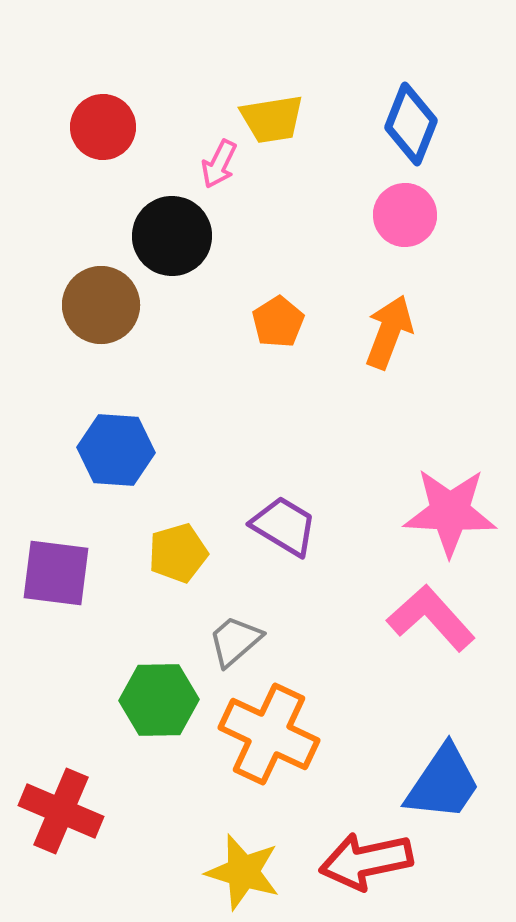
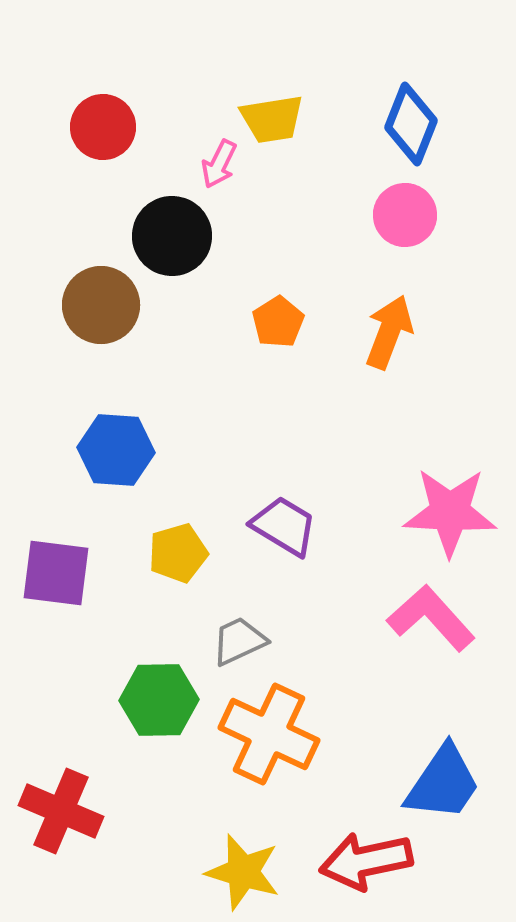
gray trapezoid: moved 4 px right; rotated 16 degrees clockwise
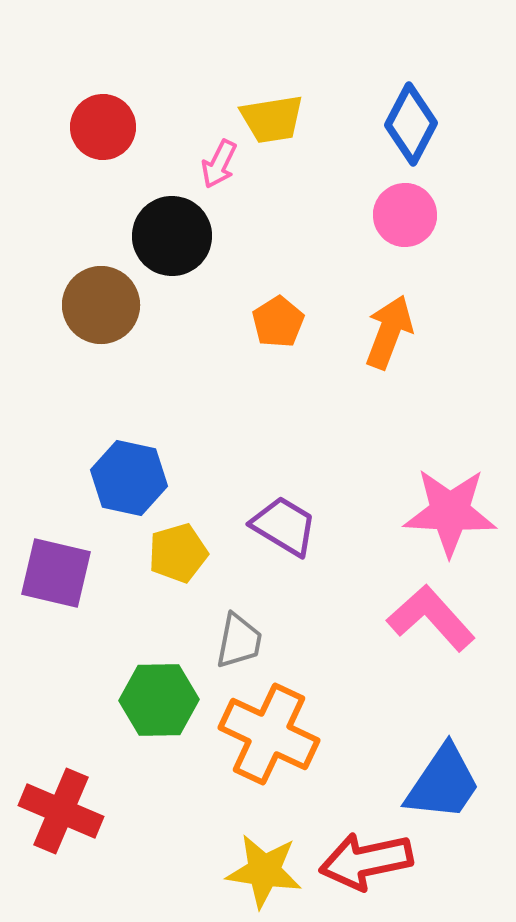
blue diamond: rotated 6 degrees clockwise
blue hexagon: moved 13 px right, 28 px down; rotated 8 degrees clockwise
purple square: rotated 6 degrees clockwise
gray trapezoid: rotated 126 degrees clockwise
yellow star: moved 21 px right, 1 px up; rotated 8 degrees counterclockwise
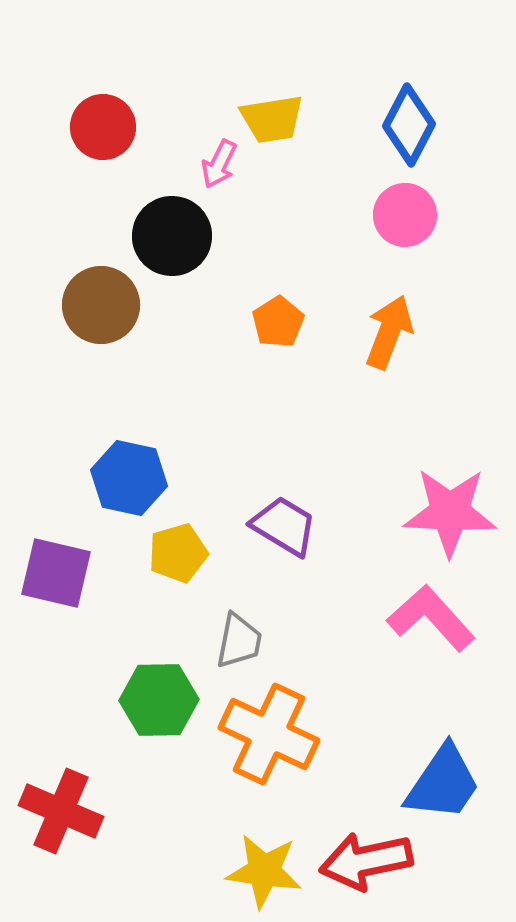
blue diamond: moved 2 px left, 1 px down
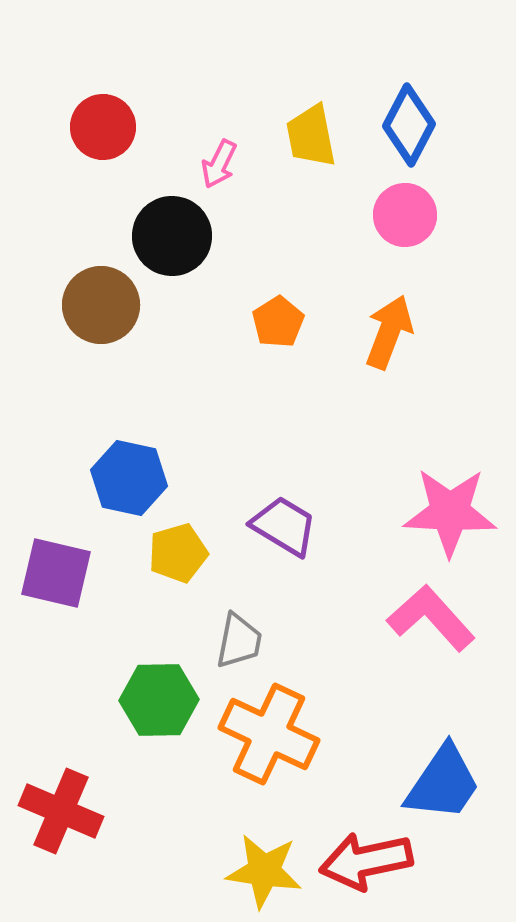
yellow trapezoid: moved 39 px right, 17 px down; rotated 88 degrees clockwise
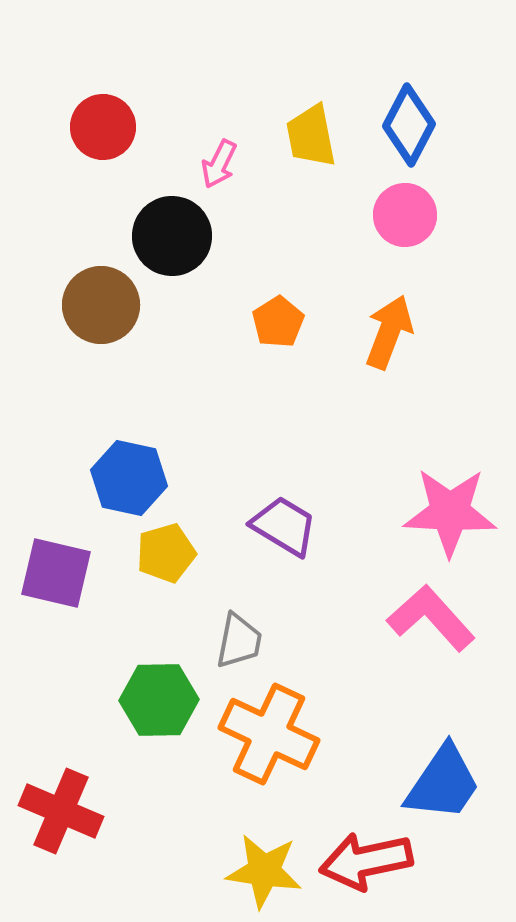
yellow pentagon: moved 12 px left
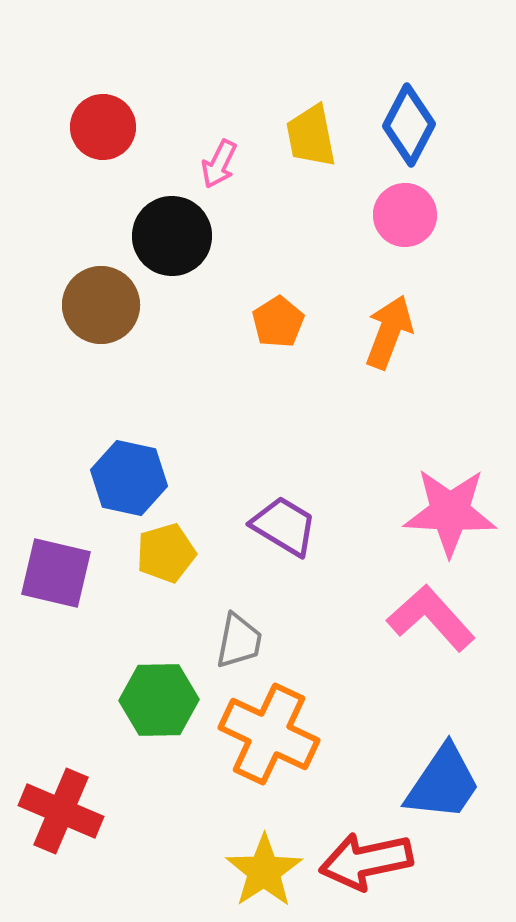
yellow star: rotated 30 degrees clockwise
